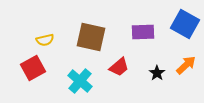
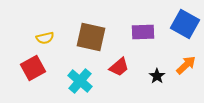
yellow semicircle: moved 2 px up
black star: moved 3 px down
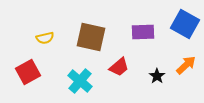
red square: moved 5 px left, 4 px down
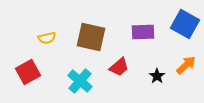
yellow semicircle: moved 2 px right
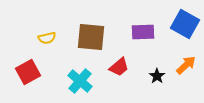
brown square: rotated 8 degrees counterclockwise
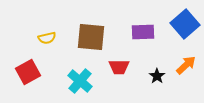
blue square: rotated 20 degrees clockwise
red trapezoid: rotated 40 degrees clockwise
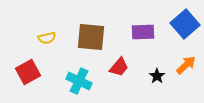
red trapezoid: rotated 50 degrees counterclockwise
cyan cross: moved 1 px left; rotated 15 degrees counterclockwise
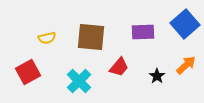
cyan cross: rotated 20 degrees clockwise
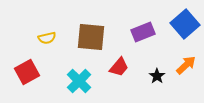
purple rectangle: rotated 20 degrees counterclockwise
red square: moved 1 px left
